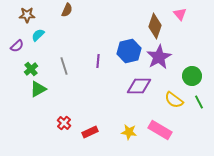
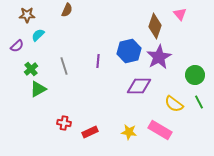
green circle: moved 3 px right, 1 px up
yellow semicircle: moved 4 px down
red cross: rotated 32 degrees counterclockwise
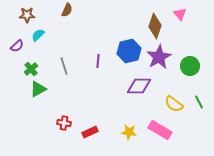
green circle: moved 5 px left, 9 px up
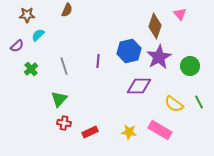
green triangle: moved 21 px right, 10 px down; rotated 18 degrees counterclockwise
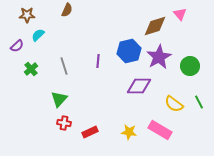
brown diamond: rotated 55 degrees clockwise
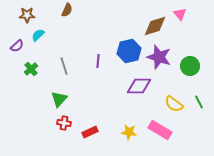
purple star: rotated 25 degrees counterclockwise
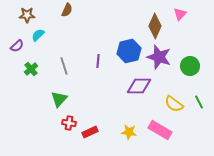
pink triangle: rotated 24 degrees clockwise
brown diamond: rotated 50 degrees counterclockwise
red cross: moved 5 px right
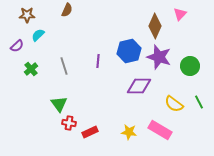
green triangle: moved 5 px down; rotated 18 degrees counterclockwise
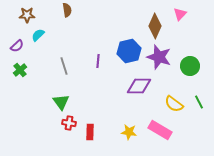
brown semicircle: rotated 32 degrees counterclockwise
green cross: moved 11 px left, 1 px down
green triangle: moved 2 px right, 2 px up
red rectangle: rotated 63 degrees counterclockwise
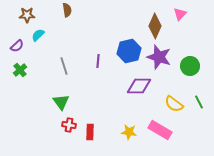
red cross: moved 2 px down
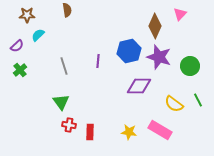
green line: moved 1 px left, 2 px up
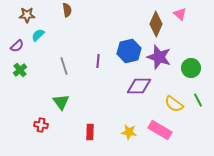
pink triangle: rotated 32 degrees counterclockwise
brown diamond: moved 1 px right, 2 px up
green circle: moved 1 px right, 2 px down
red cross: moved 28 px left
